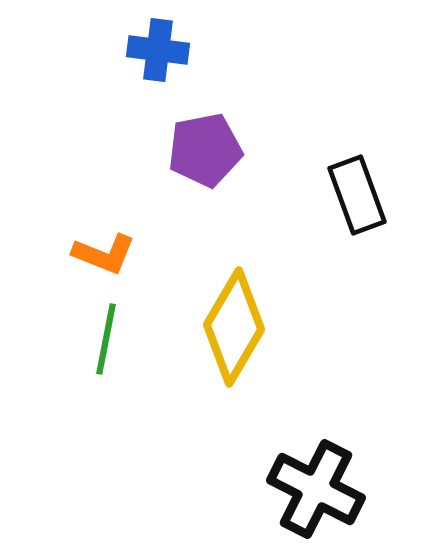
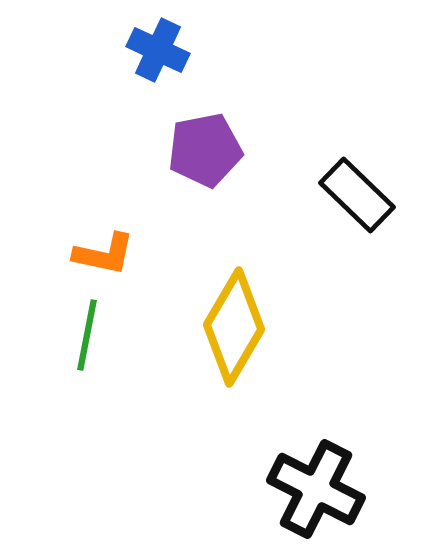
blue cross: rotated 18 degrees clockwise
black rectangle: rotated 26 degrees counterclockwise
orange L-shape: rotated 10 degrees counterclockwise
green line: moved 19 px left, 4 px up
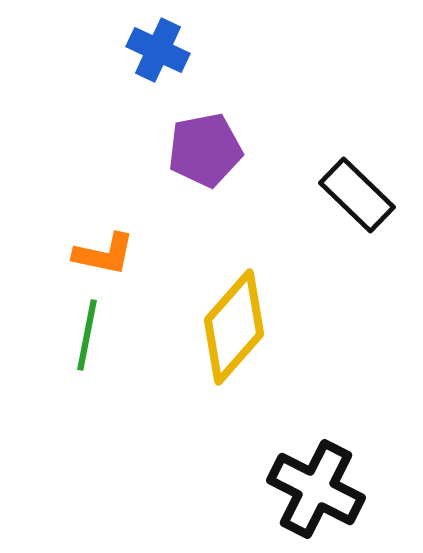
yellow diamond: rotated 11 degrees clockwise
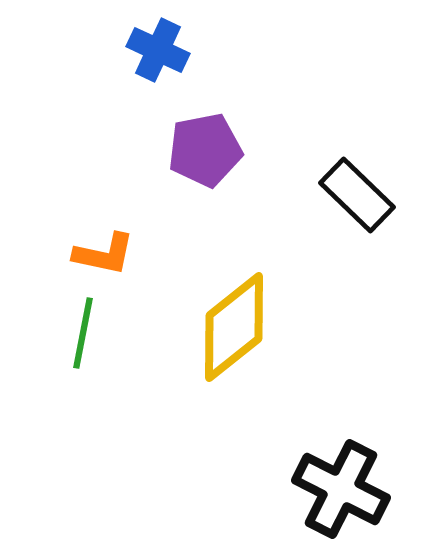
yellow diamond: rotated 10 degrees clockwise
green line: moved 4 px left, 2 px up
black cross: moved 25 px right
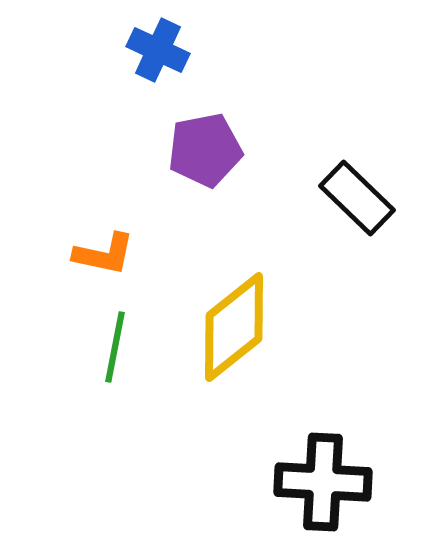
black rectangle: moved 3 px down
green line: moved 32 px right, 14 px down
black cross: moved 18 px left, 7 px up; rotated 24 degrees counterclockwise
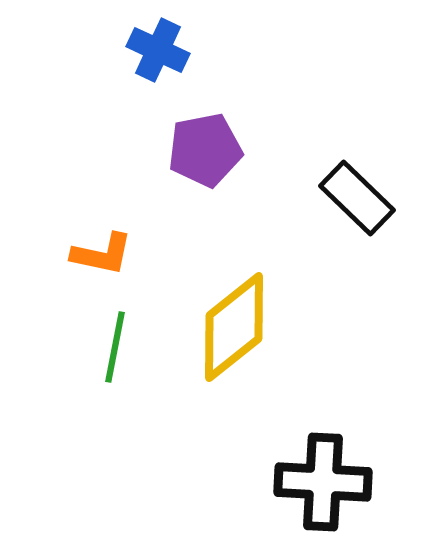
orange L-shape: moved 2 px left
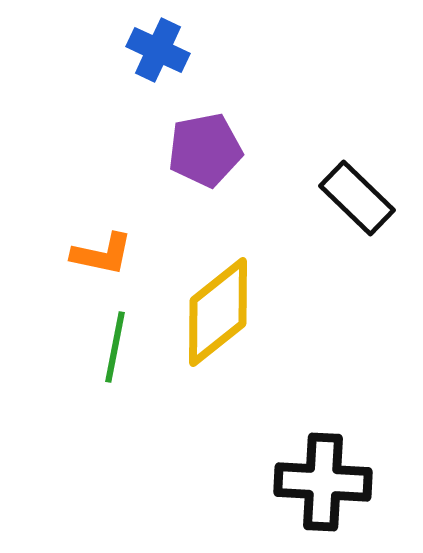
yellow diamond: moved 16 px left, 15 px up
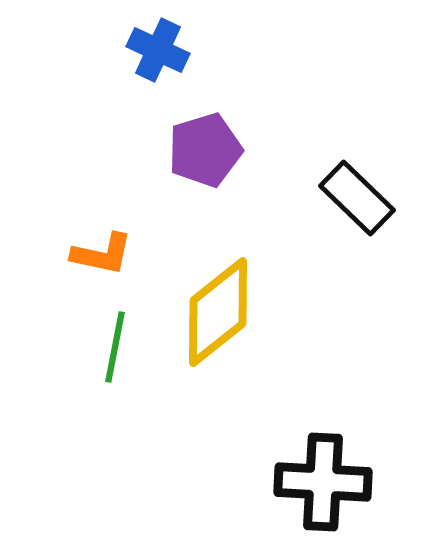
purple pentagon: rotated 6 degrees counterclockwise
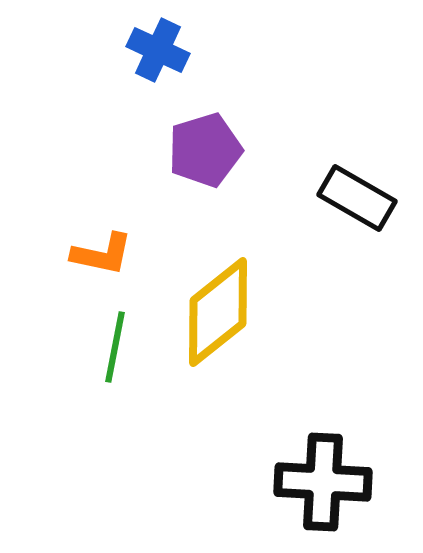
black rectangle: rotated 14 degrees counterclockwise
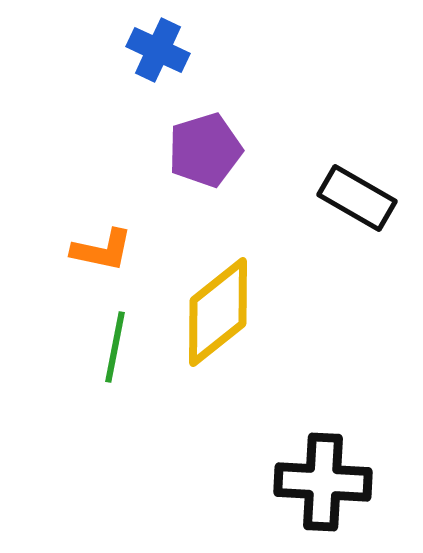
orange L-shape: moved 4 px up
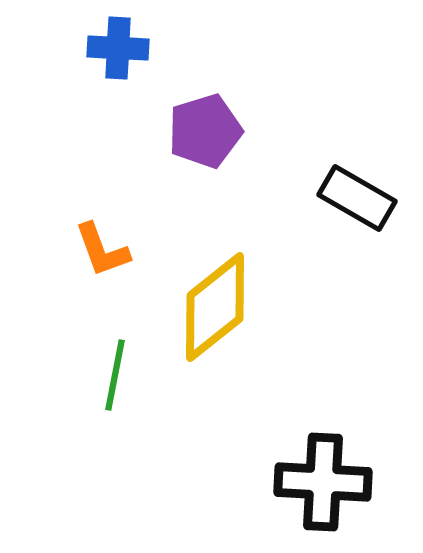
blue cross: moved 40 px left, 2 px up; rotated 22 degrees counterclockwise
purple pentagon: moved 19 px up
orange L-shape: rotated 58 degrees clockwise
yellow diamond: moved 3 px left, 5 px up
green line: moved 28 px down
